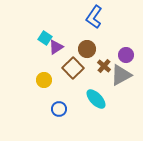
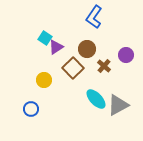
gray triangle: moved 3 px left, 30 px down
blue circle: moved 28 px left
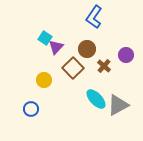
purple triangle: rotated 14 degrees counterclockwise
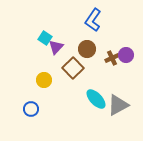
blue L-shape: moved 1 px left, 3 px down
brown cross: moved 8 px right, 8 px up; rotated 24 degrees clockwise
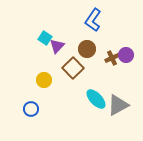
purple triangle: moved 1 px right, 1 px up
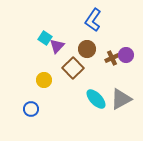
gray triangle: moved 3 px right, 6 px up
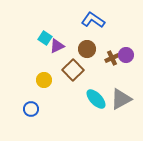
blue L-shape: rotated 90 degrees clockwise
purple triangle: rotated 21 degrees clockwise
brown square: moved 2 px down
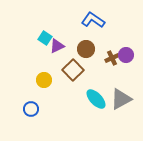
brown circle: moved 1 px left
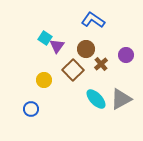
purple triangle: rotated 28 degrees counterclockwise
brown cross: moved 11 px left, 6 px down; rotated 16 degrees counterclockwise
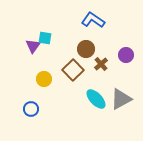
cyan square: rotated 24 degrees counterclockwise
purple triangle: moved 24 px left
yellow circle: moved 1 px up
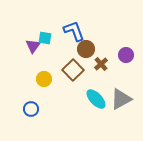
blue L-shape: moved 19 px left, 11 px down; rotated 35 degrees clockwise
